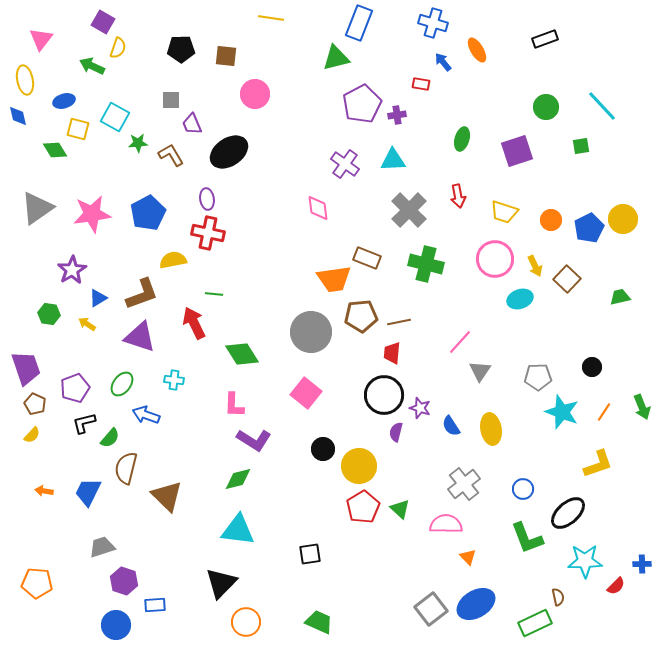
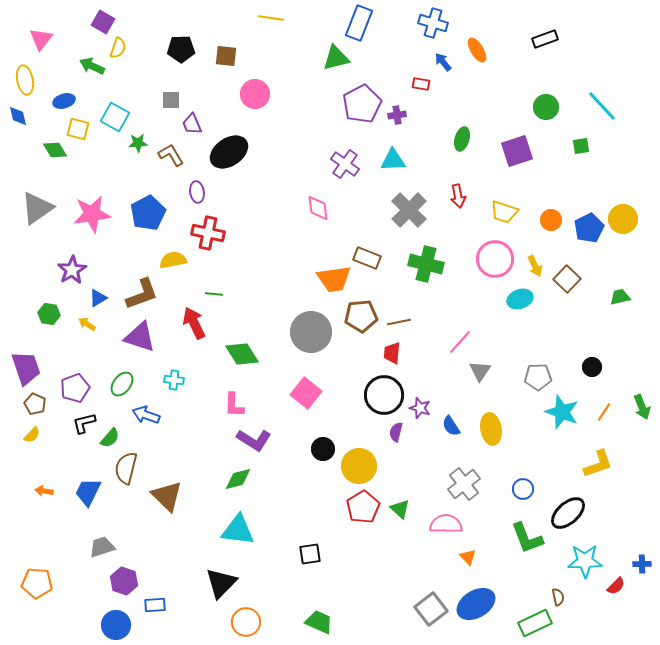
purple ellipse at (207, 199): moved 10 px left, 7 px up
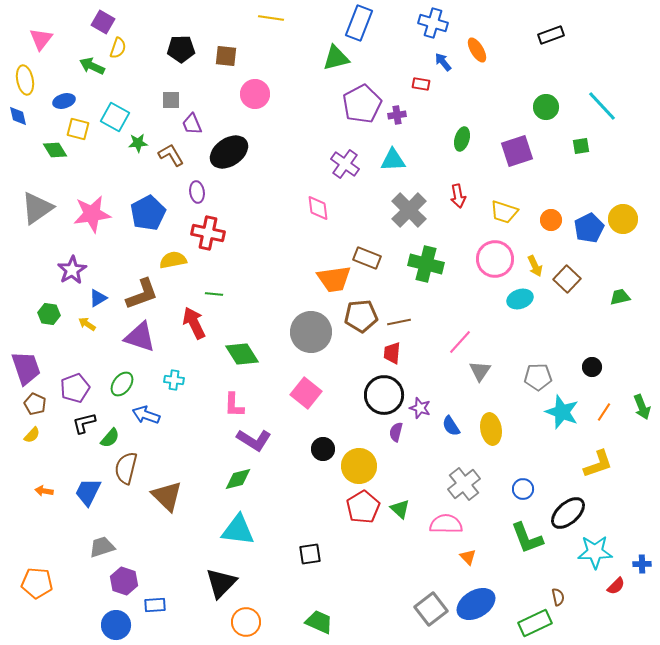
black rectangle at (545, 39): moved 6 px right, 4 px up
cyan star at (585, 561): moved 10 px right, 9 px up
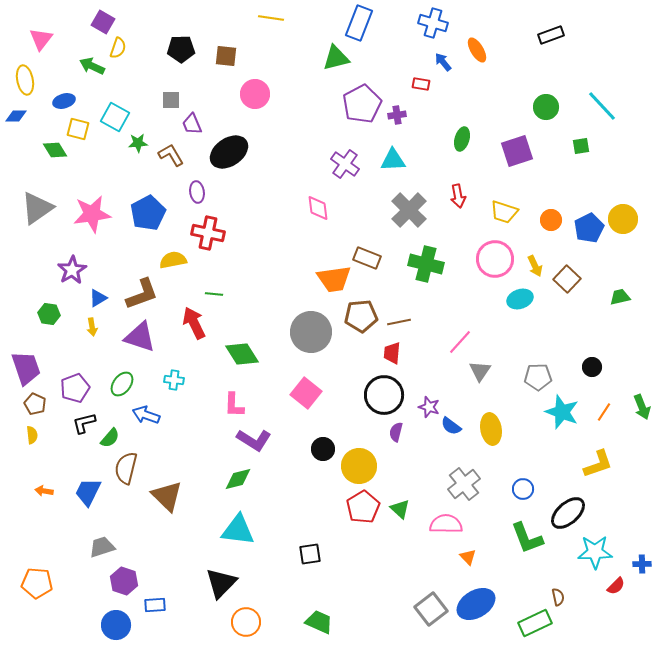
blue diamond at (18, 116): moved 2 px left; rotated 75 degrees counterclockwise
yellow arrow at (87, 324): moved 5 px right, 3 px down; rotated 132 degrees counterclockwise
purple star at (420, 408): moved 9 px right, 1 px up
blue semicircle at (451, 426): rotated 20 degrees counterclockwise
yellow semicircle at (32, 435): rotated 48 degrees counterclockwise
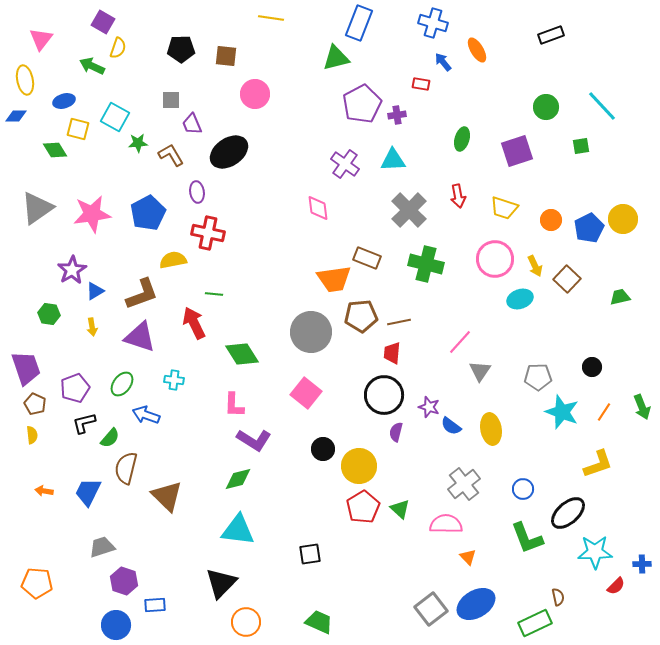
yellow trapezoid at (504, 212): moved 4 px up
blue triangle at (98, 298): moved 3 px left, 7 px up
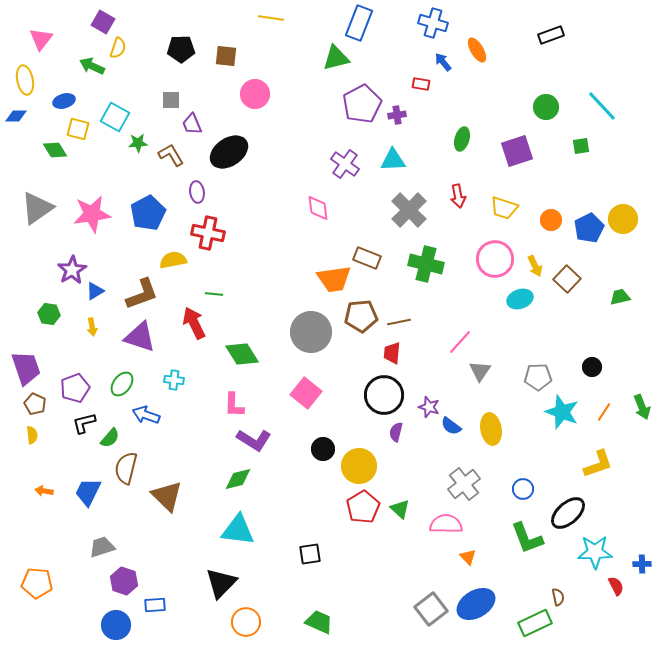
red semicircle at (616, 586): rotated 72 degrees counterclockwise
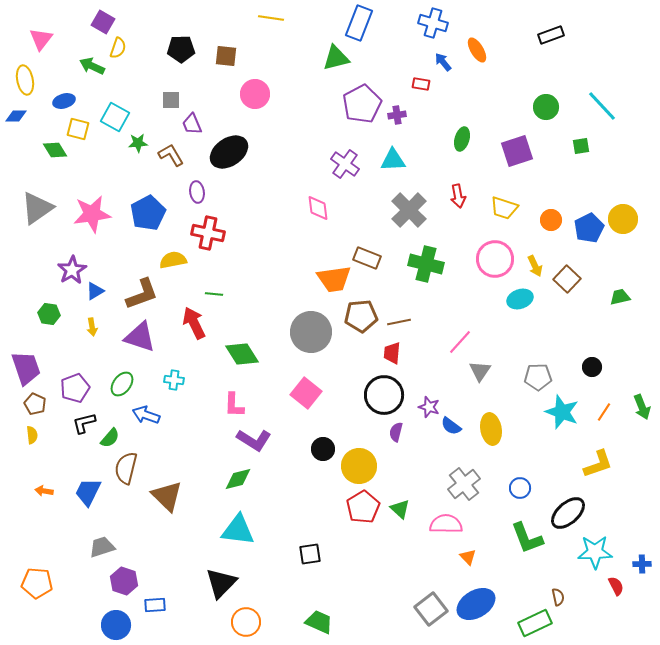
blue circle at (523, 489): moved 3 px left, 1 px up
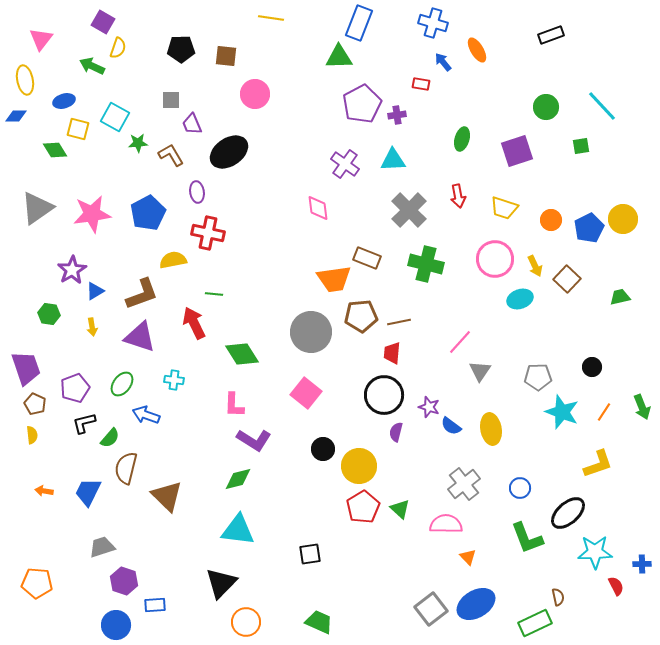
green triangle at (336, 58): moved 3 px right, 1 px up; rotated 12 degrees clockwise
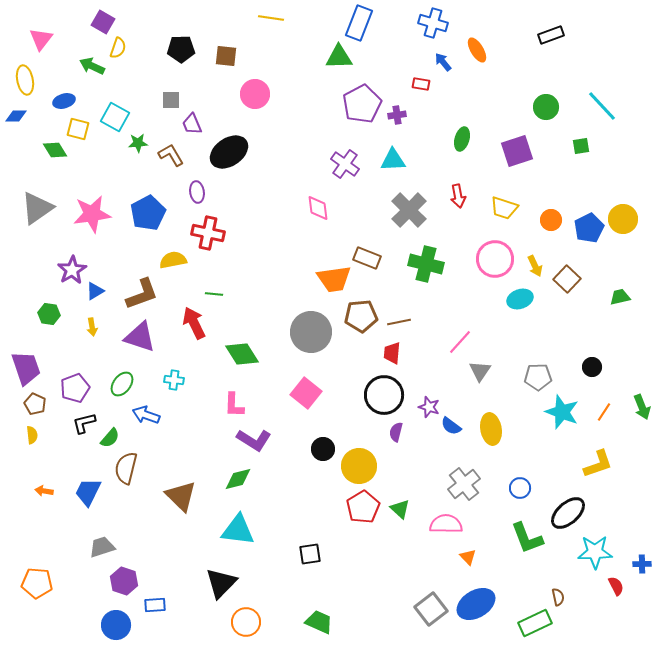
brown triangle at (167, 496): moved 14 px right
